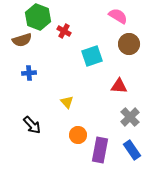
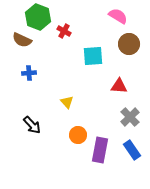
brown semicircle: rotated 42 degrees clockwise
cyan square: moved 1 px right; rotated 15 degrees clockwise
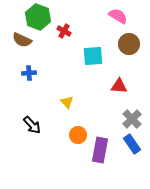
gray cross: moved 2 px right, 2 px down
blue rectangle: moved 6 px up
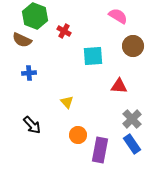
green hexagon: moved 3 px left, 1 px up
brown circle: moved 4 px right, 2 px down
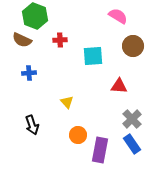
red cross: moved 4 px left, 9 px down; rotated 32 degrees counterclockwise
black arrow: rotated 24 degrees clockwise
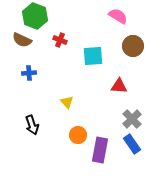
red cross: rotated 24 degrees clockwise
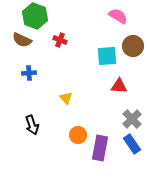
cyan square: moved 14 px right
yellow triangle: moved 1 px left, 4 px up
purple rectangle: moved 2 px up
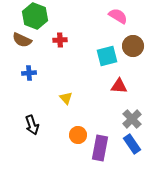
red cross: rotated 24 degrees counterclockwise
cyan square: rotated 10 degrees counterclockwise
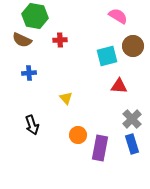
green hexagon: rotated 10 degrees counterclockwise
blue rectangle: rotated 18 degrees clockwise
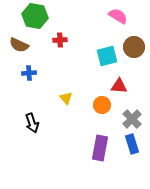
brown semicircle: moved 3 px left, 5 px down
brown circle: moved 1 px right, 1 px down
black arrow: moved 2 px up
orange circle: moved 24 px right, 30 px up
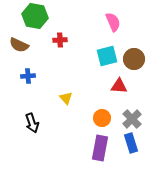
pink semicircle: moved 5 px left, 6 px down; rotated 36 degrees clockwise
brown circle: moved 12 px down
blue cross: moved 1 px left, 3 px down
orange circle: moved 13 px down
blue rectangle: moved 1 px left, 1 px up
